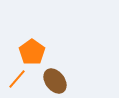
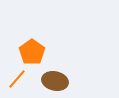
brown ellipse: rotated 40 degrees counterclockwise
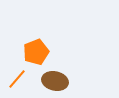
orange pentagon: moved 4 px right; rotated 15 degrees clockwise
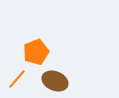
brown ellipse: rotated 10 degrees clockwise
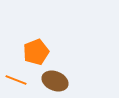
orange line: moved 1 px left, 1 px down; rotated 70 degrees clockwise
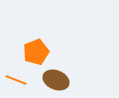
brown ellipse: moved 1 px right, 1 px up
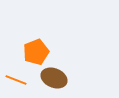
brown ellipse: moved 2 px left, 2 px up
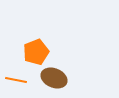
orange line: rotated 10 degrees counterclockwise
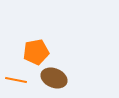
orange pentagon: rotated 10 degrees clockwise
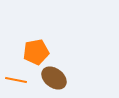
brown ellipse: rotated 15 degrees clockwise
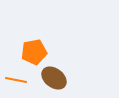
orange pentagon: moved 2 px left
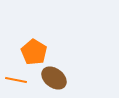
orange pentagon: rotated 30 degrees counterclockwise
